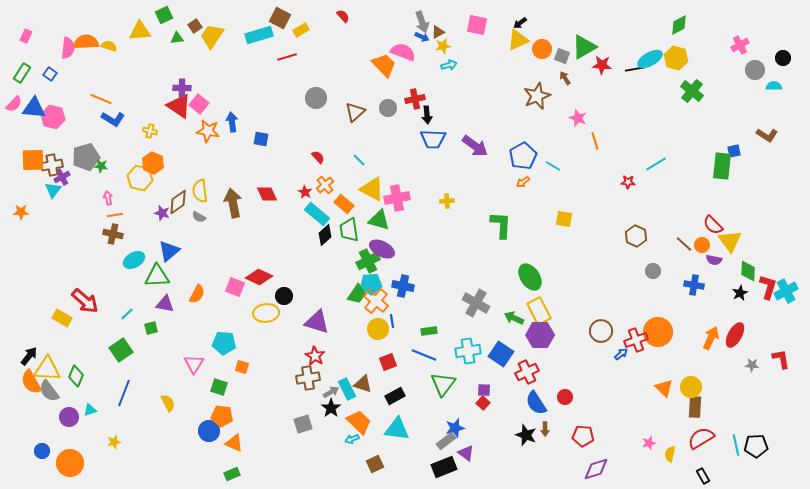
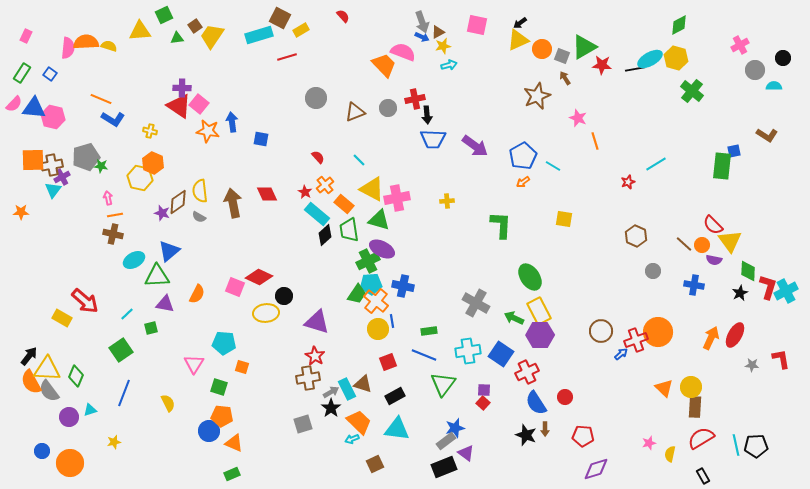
brown triangle at (355, 112): rotated 20 degrees clockwise
red star at (628, 182): rotated 24 degrees counterclockwise
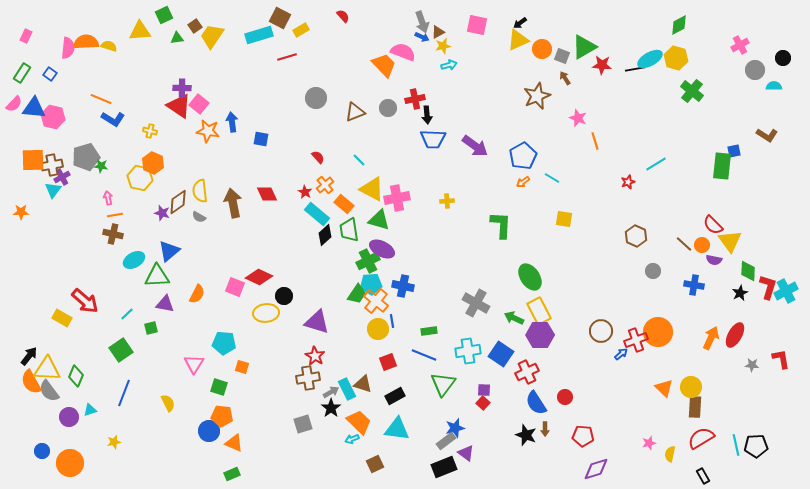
cyan line at (553, 166): moved 1 px left, 12 px down
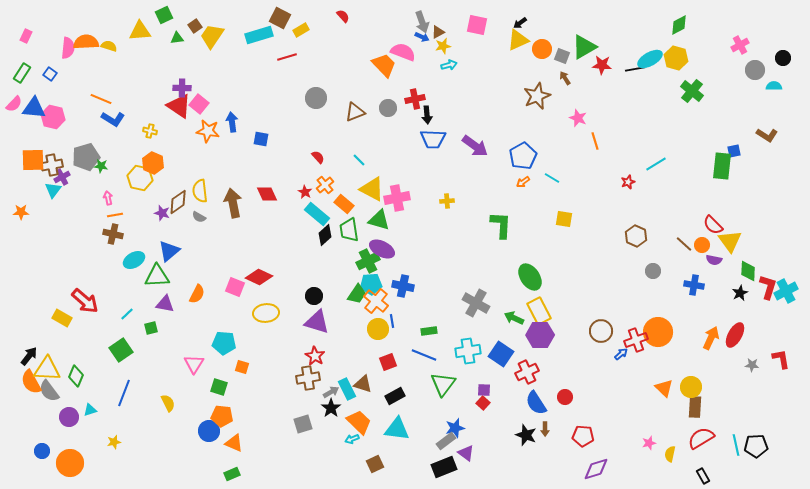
black circle at (284, 296): moved 30 px right
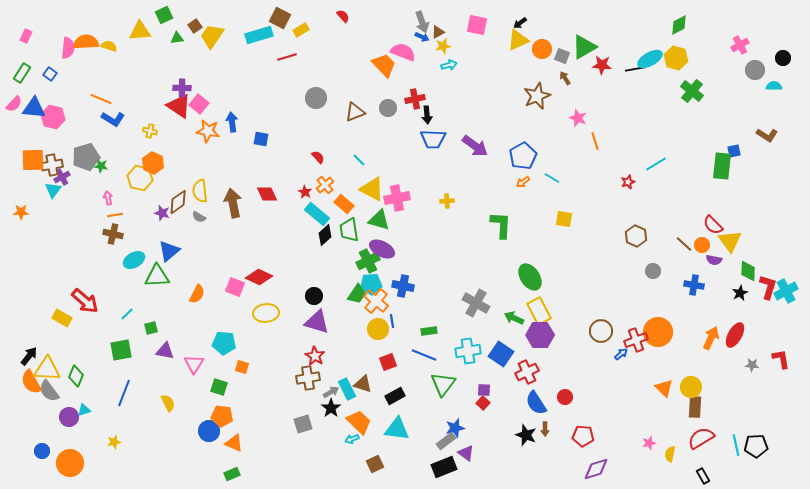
purple triangle at (165, 304): moved 47 px down
green square at (121, 350): rotated 25 degrees clockwise
cyan triangle at (90, 410): moved 6 px left
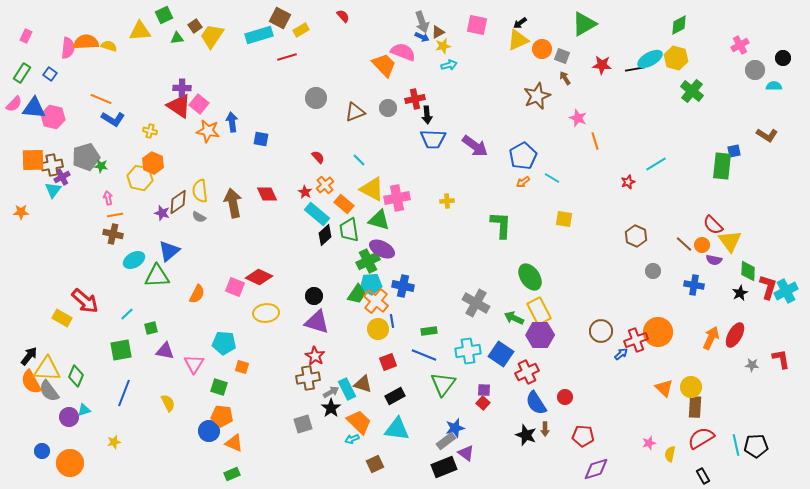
green triangle at (584, 47): moved 23 px up
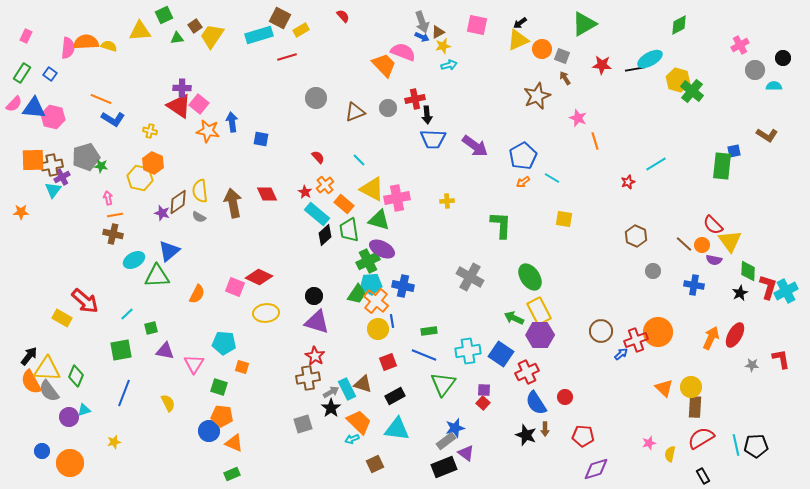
yellow hexagon at (676, 58): moved 2 px right, 22 px down
gray cross at (476, 303): moved 6 px left, 26 px up
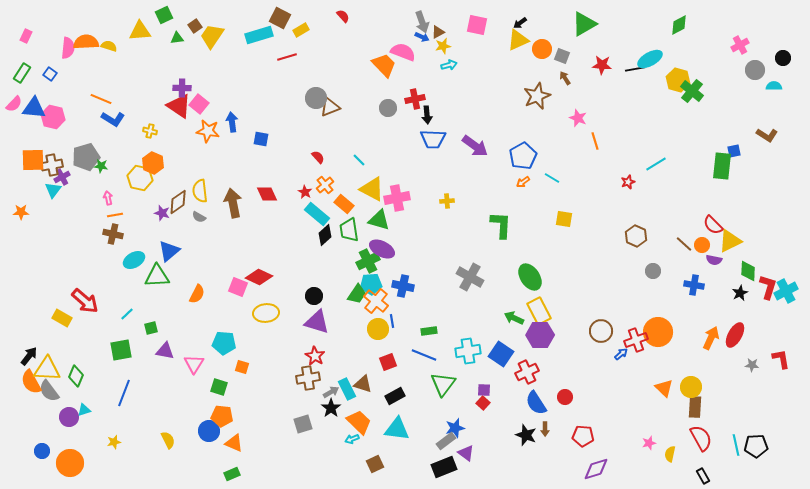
brown triangle at (355, 112): moved 25 px left, 5 px up
yellow triangle at (730, 241): rotated 40 degrees clockwise
pink square at (235, 287): moved 3 px right
yellow semicircle at (168, 403): moved 37 px down
red semicircle at (701, 438): rotated 92 degrees clockwise
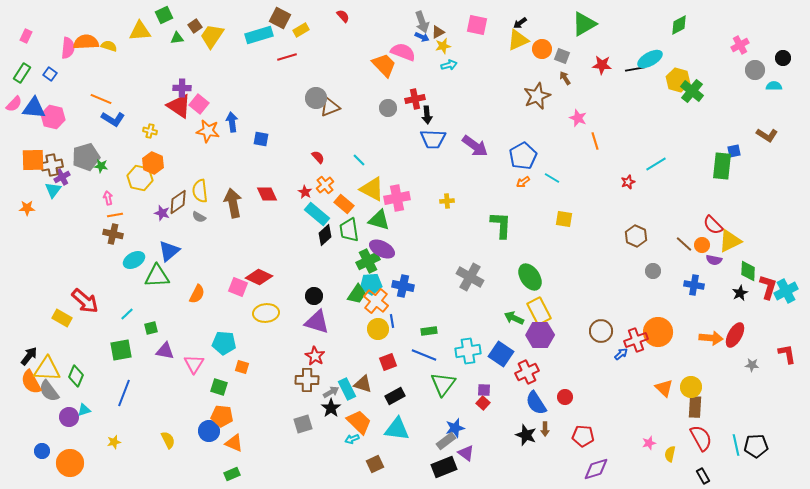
orange star at (21, 212): moved 6 px right, 4 px up
orange arrow at (711, 338): rotated 70 degrees clockwise
red L-shape at (781, 359): moved 6 px right, 5 px up
brown cross at (308, 378): moved 1 px left, 2 px down; rotated 10 degrees clockwise
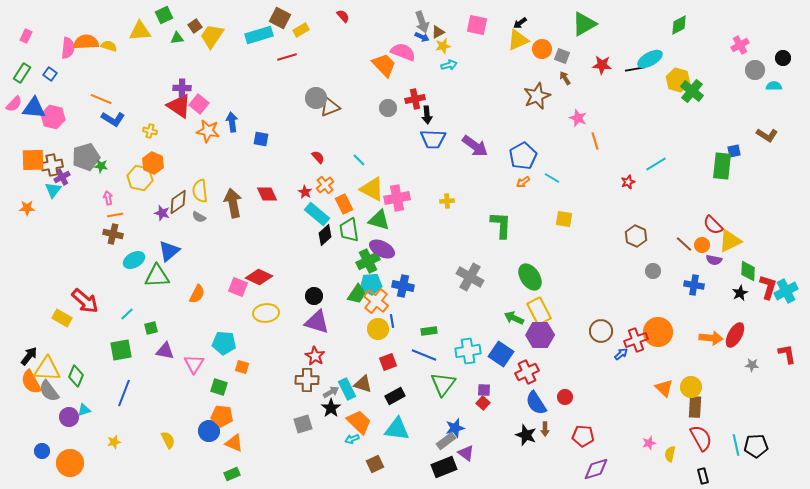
orange rectangle at (344, 204): rotated 24 degrees clockwise
black rectangle at (703, 476): rotated 14 degrees clockwise
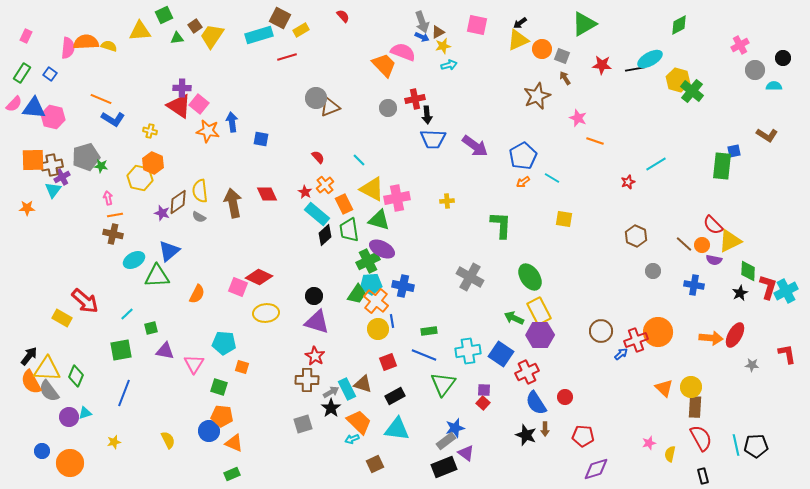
orange line at (595, 141): rotated 54 degrees counterclockwise
cyan triangle at (84, 410): moved 1 px right, 3 px down
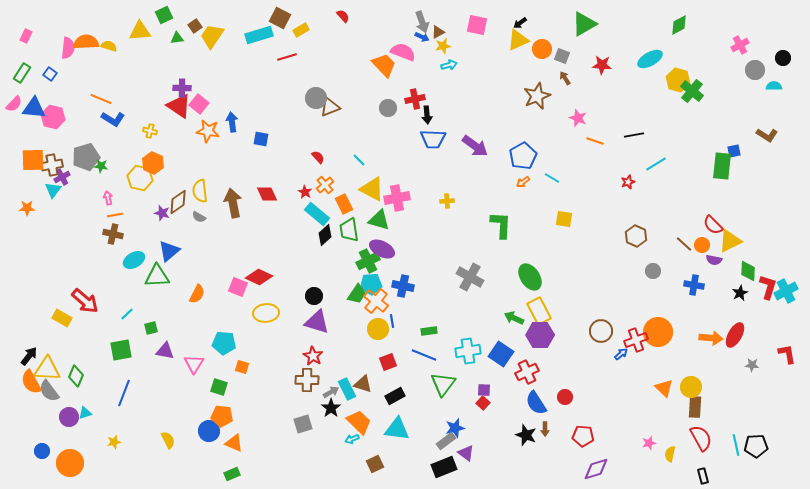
black line at (635, 69): moved 1 px left, 66 px down
red star at (315, 356): moved 2 px left
